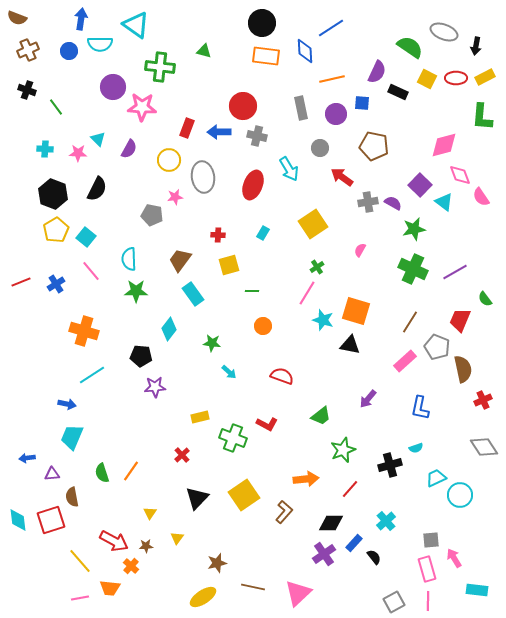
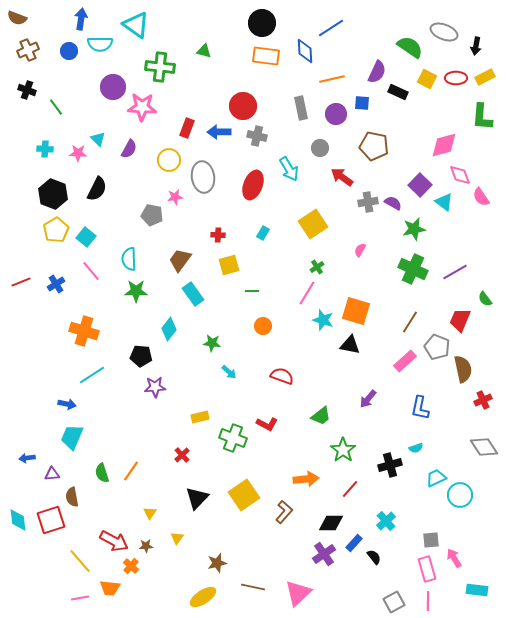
green star at (343, 450): rotated 15 degrees counterclockwise
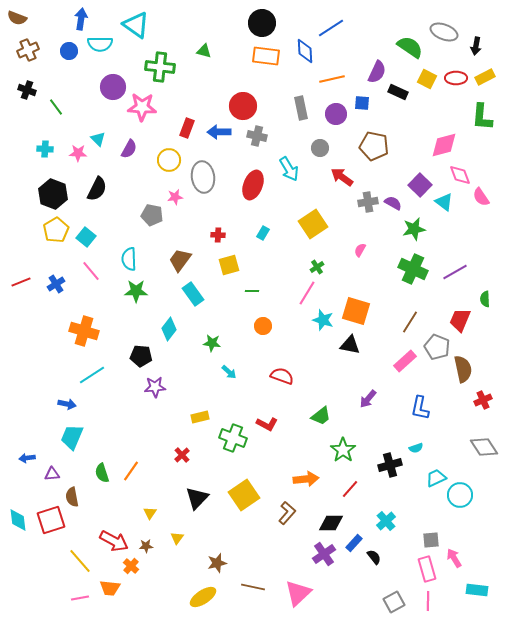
green semicircle at (485, 299): rotated 35 degrees clockwise
brown L-shape at (284, 512): moved 3 px right, 1 px down
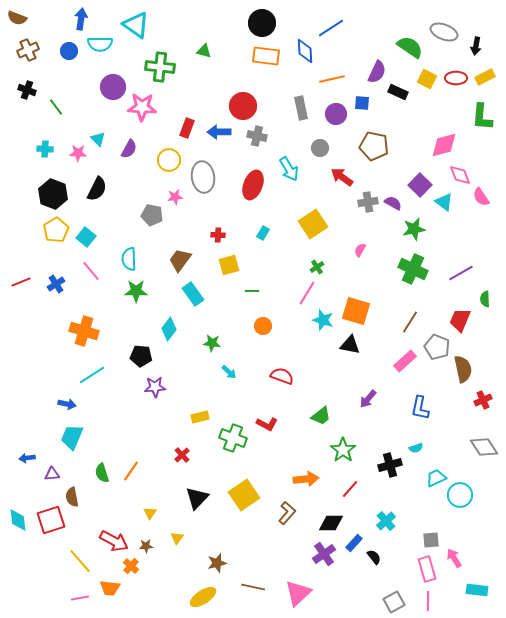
purple line at (455, 272): moved 6 px right, 1 px down
